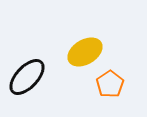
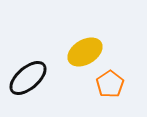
black ellipse: moved 1 px right, 1 px down; rotated 6 degrees clockwise
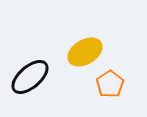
black ellipse: moved 2 px right, 1 px up
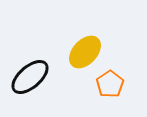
yellow ellipse: rotated 16 degrees counterclockwise
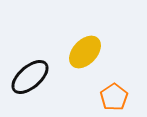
orange pentagon: moved 4 px right, 13 px down
